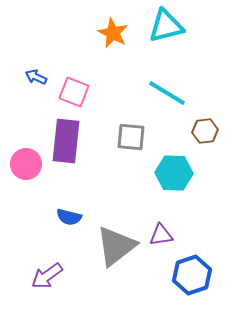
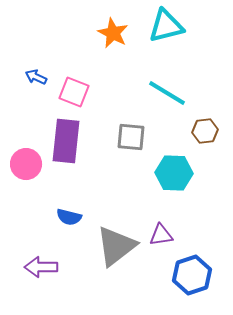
purple arrow: moved 6 px left, 9 px up; rotated 36 degrees clockwise
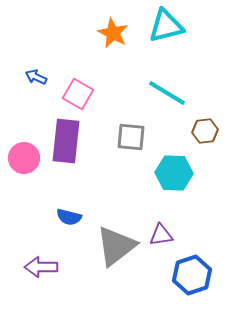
pink square: moved 4 px right, 2 px down; rotated 8 degrees clockwise
pink circle: moved 2 px left, 6 px up
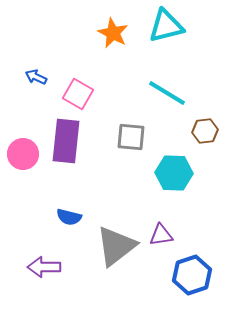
pink circle: moved 1 px left, 4 px up
purple arrow: moved 3 px right
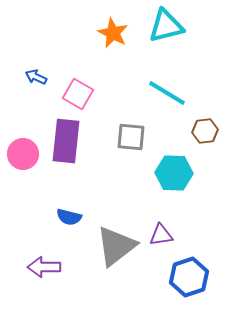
blue hexagon: moved 3 px left, 2 px down
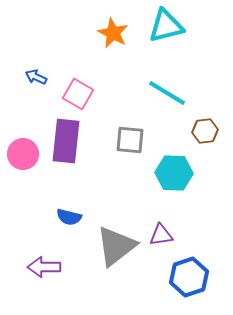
gray square: moved 1 px left, 3 px down
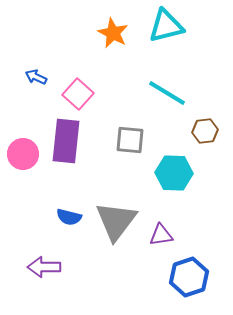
pink square: rotated 12 degrees clockwise
gray triangle: moved 25 px up; rotated 15 degrees counterclockwise
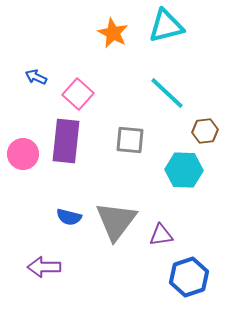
cyan line: rotated 12 degrees clockwise
cyan hexagon: moved 10 px right, 3 px up
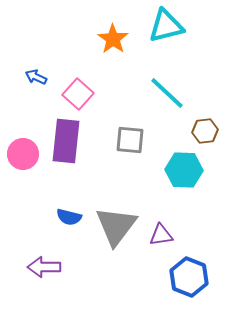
orange star: moved 6 px down; rotated 8 degrees clockwise
gray triangle: moved 5 px down
blue hexagon: rotated 21 degrees counterclockwise
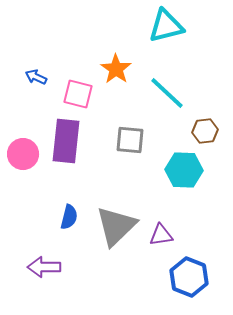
orange star: moved 3 px right, 30 px down
pink square: rotated 28 degrees counterclockwise
blue semicircle: rotated 90 degrees counterclockwise
gray triangle: rotated 9 degrees clockwise
